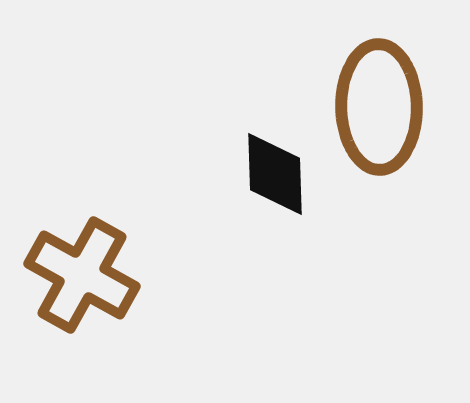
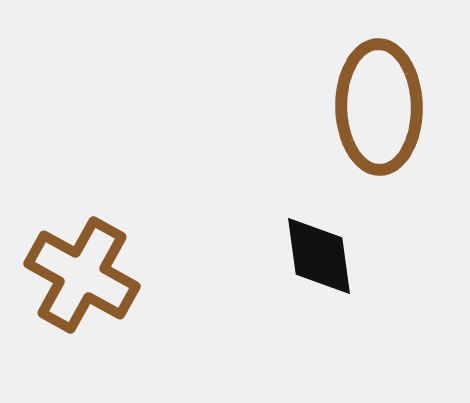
black diamond: moved 44 px right, 82 px down; rotated 6 degrees counterclockwise
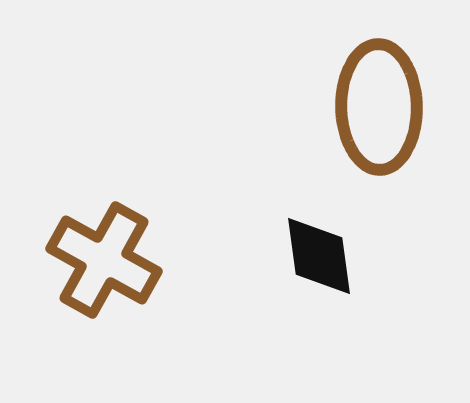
brown cross: moved 22 px right, 15 px up
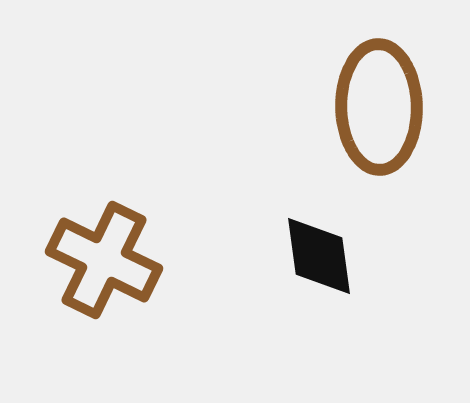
brown cross: rotated 3 degrees counterclockwise
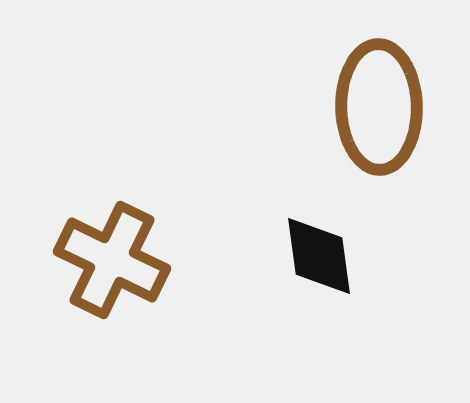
brown cross: moved 8 px right
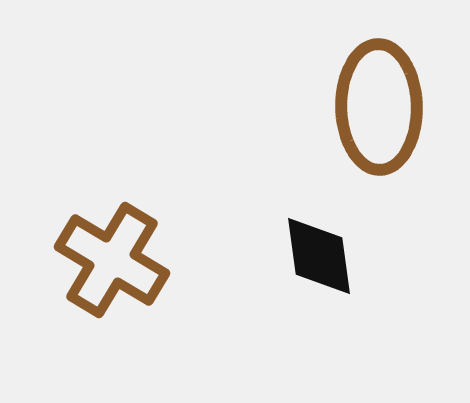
brown cross: rotated 5 degrees clockwise
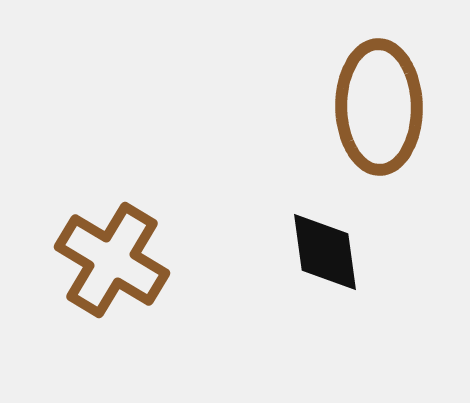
black diamond: moved 6 px right, 4 px up
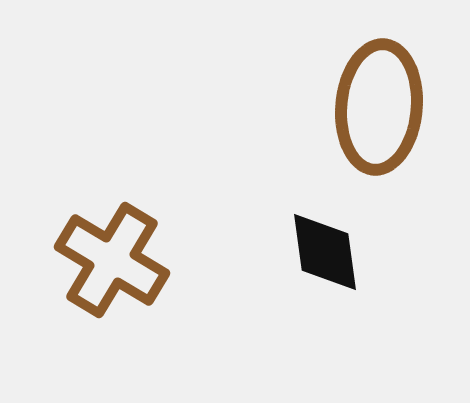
brown ellipse: rotated 6 degrees clockwise
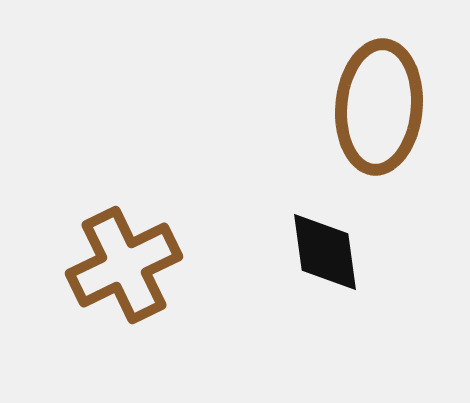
brown cross: moved 12 px right, 5 px down; rotated 33 degrees clockwise
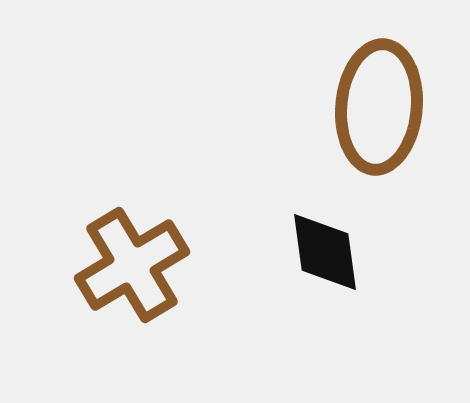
brown cross: moved 8 px right; rotated 5 degrees counterclockwise
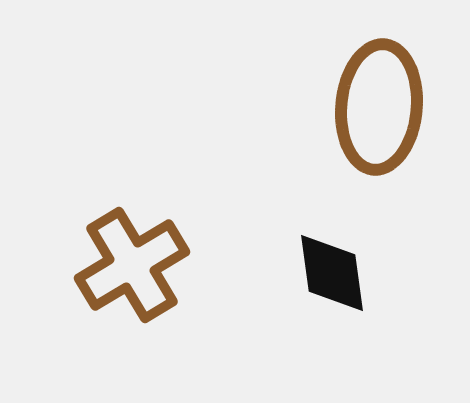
black diamond: moved 7 px right, 21 px down
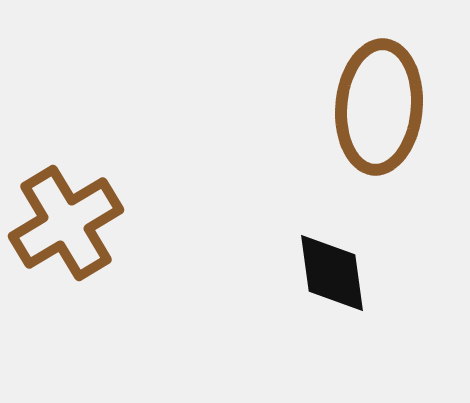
brown cross: moved 66 px left, 42 px up
